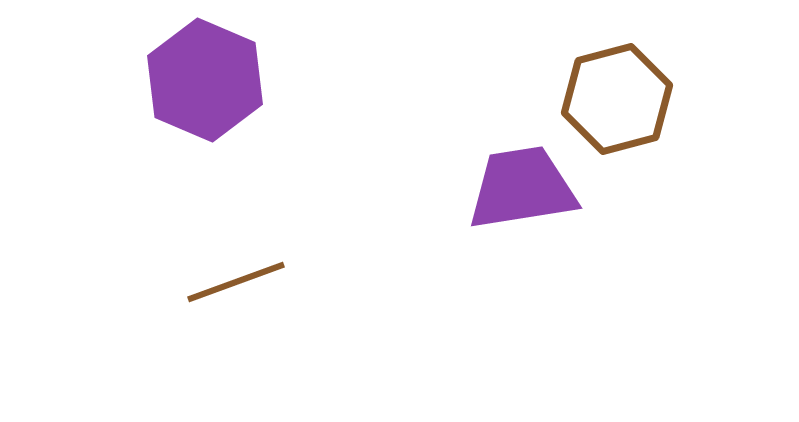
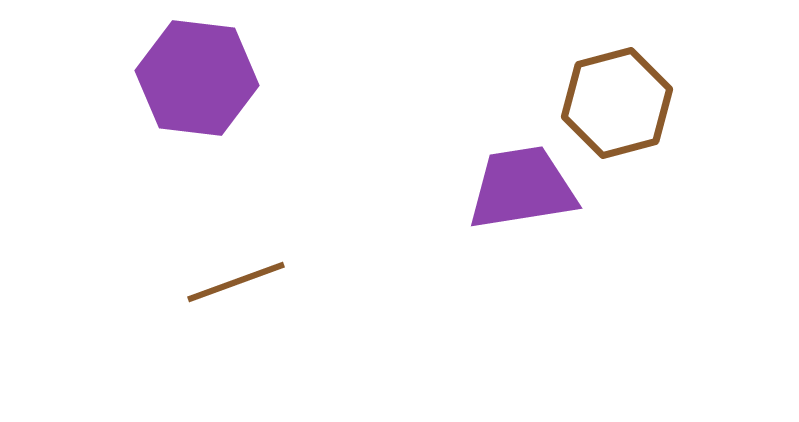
purple hexagon: moved 8 px left, 2 px up; rotated 16 degrees counterclockwise
brown hexagon: moved 4 px down
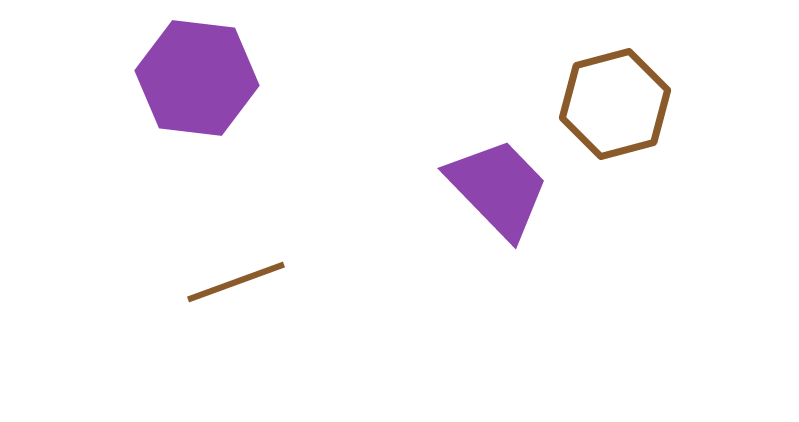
brown hexagon: moved 2 px left, 1 px down
purple trapezoid: moved 24 px left; rotated 55 degrees clockwise
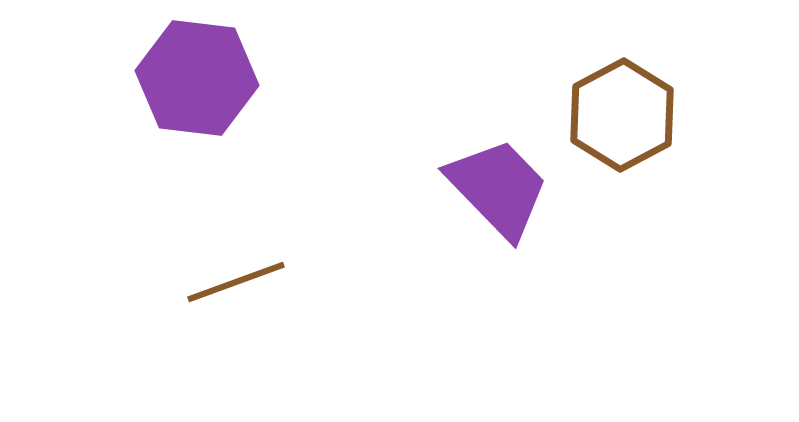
brown hexagon: moved 7 px right, 11 px down; rotated 13 degrees counterclockwise
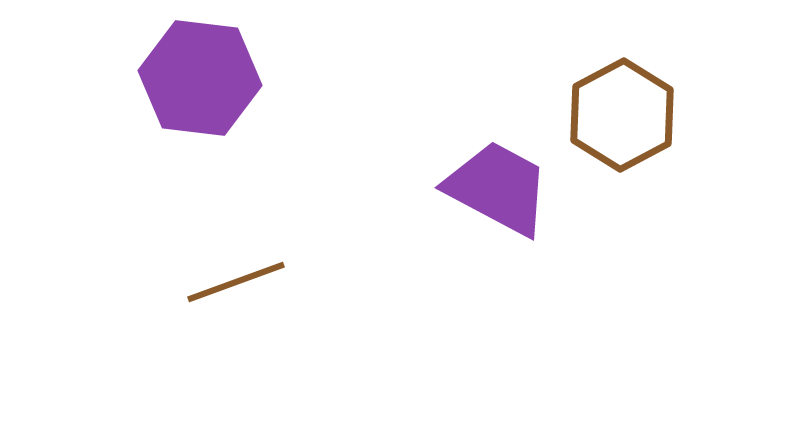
purple hexagon: moved 3 px right
purple trapezoid: rotated 18 degrees counterclockwise
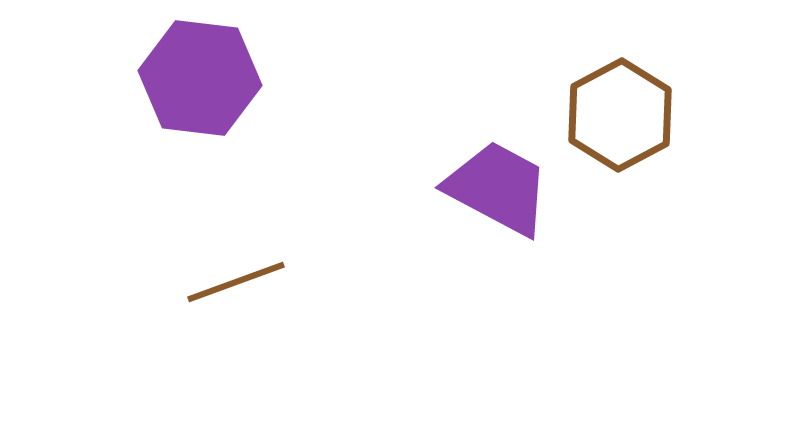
brown hexagon: moved 2 px left
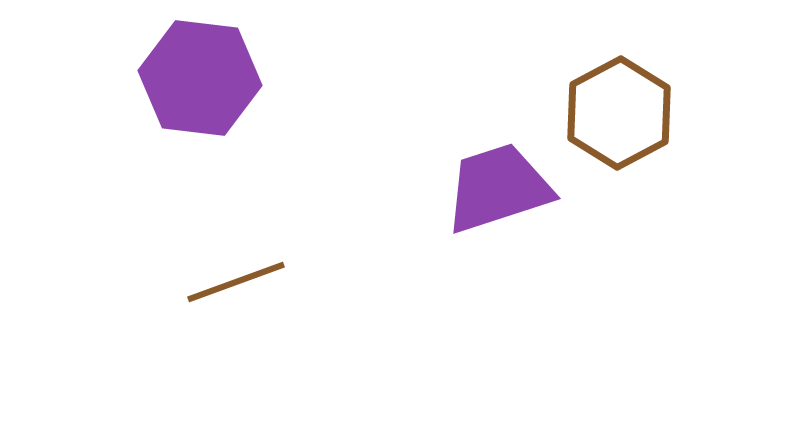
brown hexagon: moved 1 px left, 2 px up
purple trapezoid: rotated 46 degrees counterclockwise
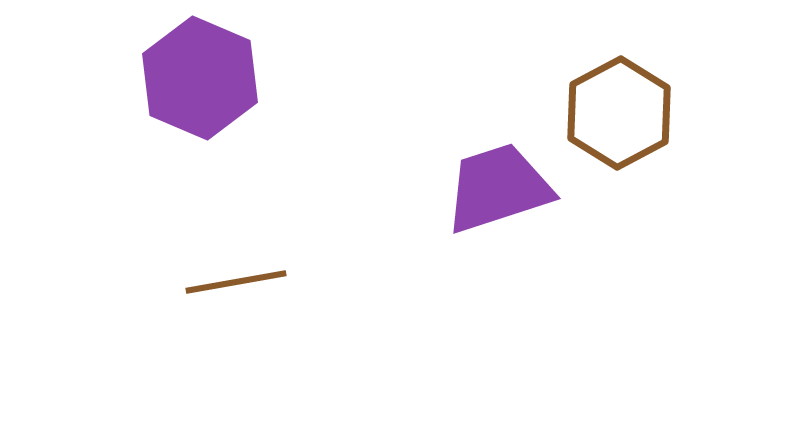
purple hexagon: rotated 16 degrees clockwise
brown line: rotated 10 degrees clockwise
